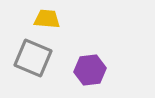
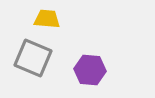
purple hexagon: rotated 12 degrees clockwise
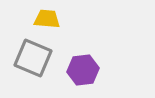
purple hexagon: moved 7 px left; rotated 12 degrees counterclockwise
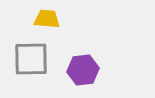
gray square: moved 2 px left, 1 px down; rotated 24 degrees counterclockwise
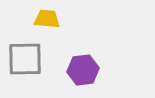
gray square: moved 6 px left
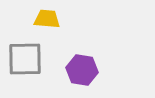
purple hexagon: moved 1 px left; rotated 16 degrees clockwise
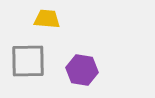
gray square: moved 3 px right, 2 px down
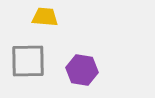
yellow trapezoid: moved 2 px left, 2 px up
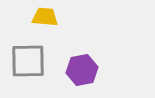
purple hexagon: rotated 20 degrees counterclockwise
